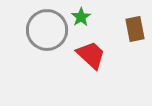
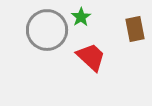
red trapezoid: moved 2 px down
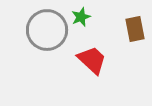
green star: rotated 12 degrees clockwise
red trapezoid: moved 1 px right, 3 px down
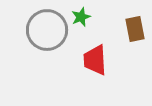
red trapezoid: moved 3 px right; rotated 136 degrees counterclockwise
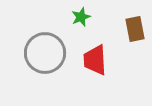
gray circle: moved 2 px left, 23 px down
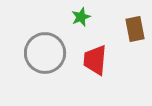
red trapezoid: rotated 8 degrees clockwise
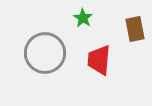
green star: moved 2 px right, 1 px down; rotated 18 degrees counterclockwise
red trapezoid: moved 4 px right
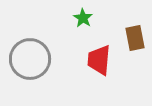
brown rectangle: moved 9 px down
gray circle: moved 15 px left, 6 px down
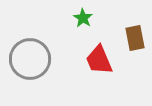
red trapezoid: rotated 28 degrees counterclockwise
